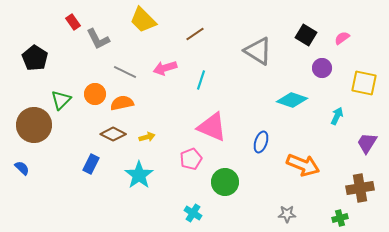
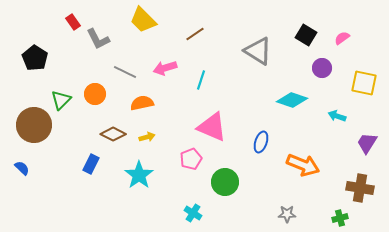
orange semicircle: moved 20 px right
cyan arrow: rotated 96 degrees counterclockwise
brown cross: rotated 20 degrees clockwise
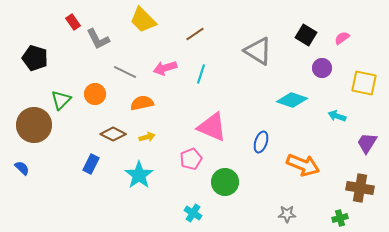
black pentagon: rotated 15 degrees counterclockwise
cyan line: moved 6 px up
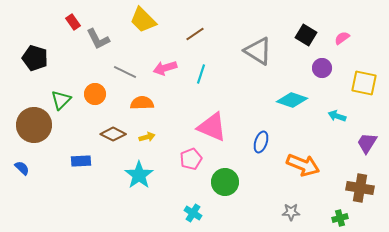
orange semicircle: rotated 10 degrees clockwise
blue rectangle: moved 10 px left, 3 px up; rotated 60 degrees clockwise
gray star: moved 4 px right, 2 px up
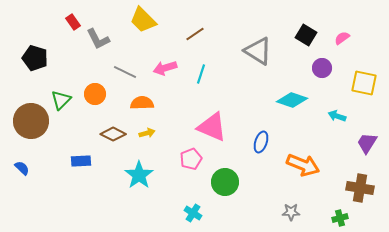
brown circle: moved 3 px left, 4 px up
yellow arrow: moved 4 px up
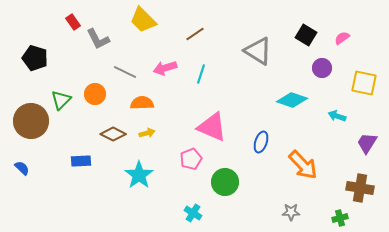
orange arrow: rotated 24 degrees clockwise
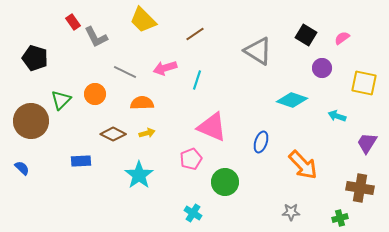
gray L-shape: moved 2 px left, 2 px up
cyan line: moved 4 px left, 6 px down
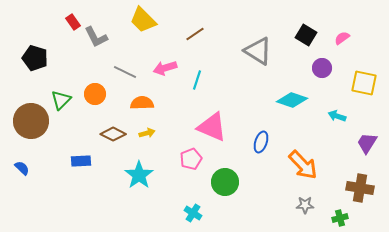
gray star: moved 14 px right, 7 px up
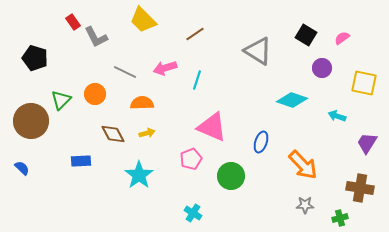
brown diamond: rotated 35 degrees clockwise
green circle: moved 6 px right, 6 px up
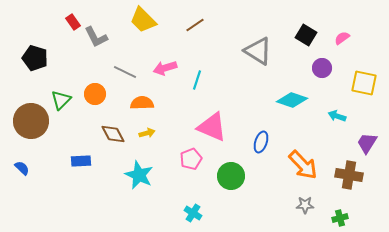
brown line: moved 9 px up
cyan star: rotated 12 degrees counterclockwise
brown cross: moved 11 px left, 13 px up
